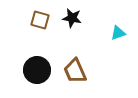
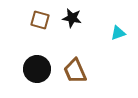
black circle: moved 1 px up
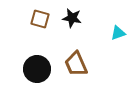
brown square: moved 1 px up
brown trapezoid: moved 1 px right, 7 px up
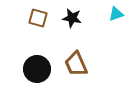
brown square: moved 2 px left, 1 px up
cyan triangle: moved 2 px left, 19 px up
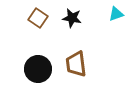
brown square: rotated 18 degrees clockwise
brown trapezoid: rotated 16 degrees clockwise
black circle: moved 1 px right
